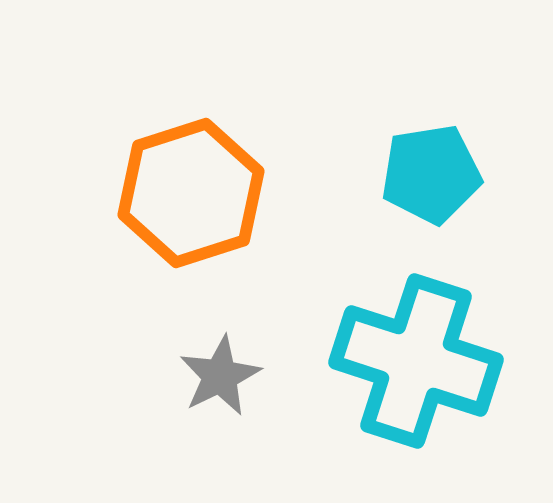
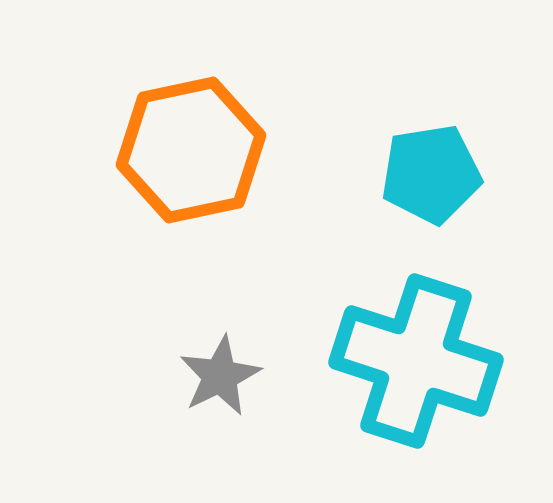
orange hexagon: moved 43 px up; rotated 6 degrees clockwise
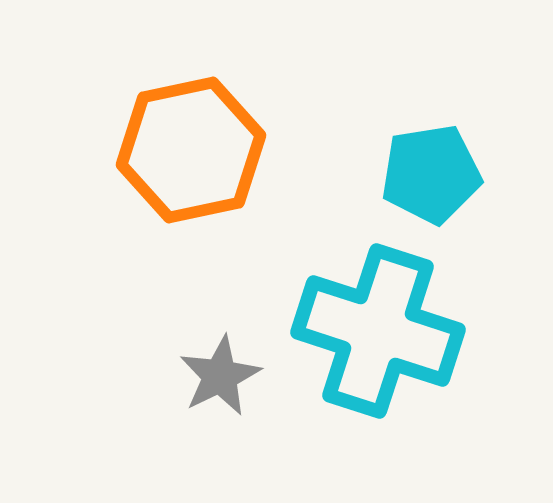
cyan cross: moved 38 px left, 30 px up
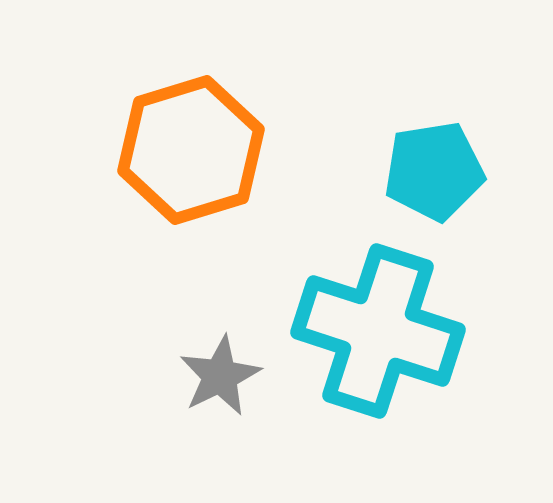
orange hexagon: rotated 5 degrees counterclockwise
cyan pentagon: moved 3 px right, 3 px up
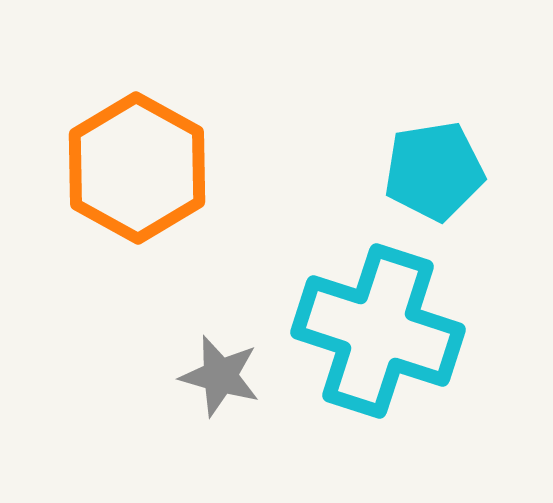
orange hexagon: moved 54 px left, 18 px down; rotated 14 degrees counterclockwise
gray star: rotated 30 degrees counterclockwise
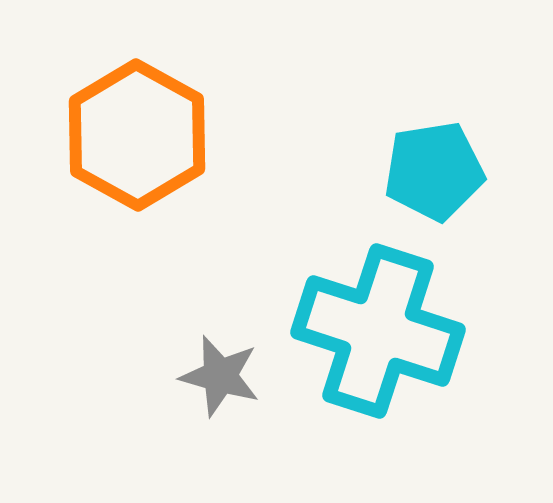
orange hexagon: moved 33 px up
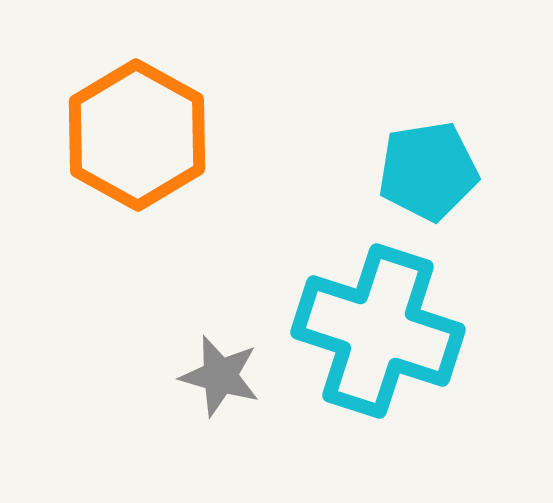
cyan pentagon: moved 6 px left
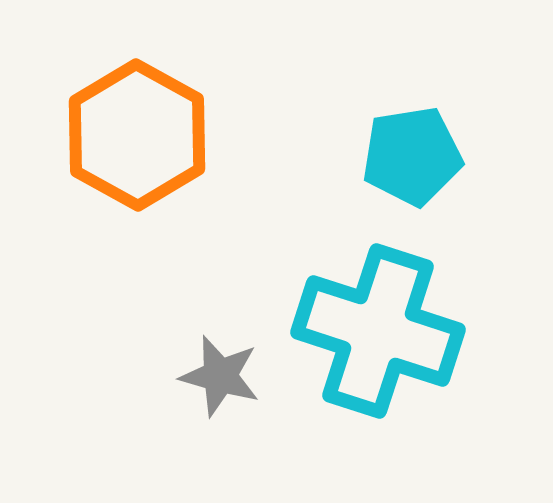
cyan pentagon: moved 16 px left, 15 px up
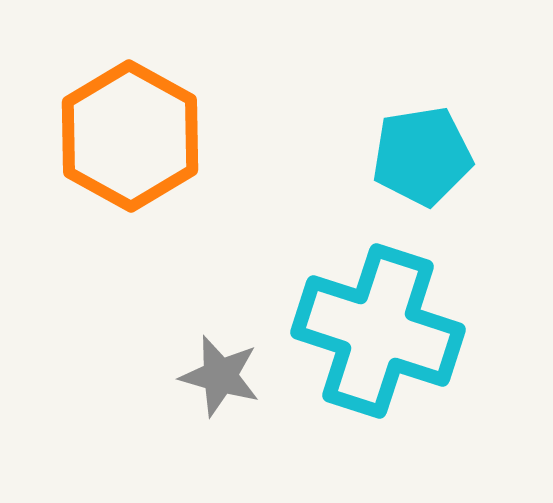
orange hexagon: moved 7 px left, 1 px down
cyan pentagon: moved 10 px right
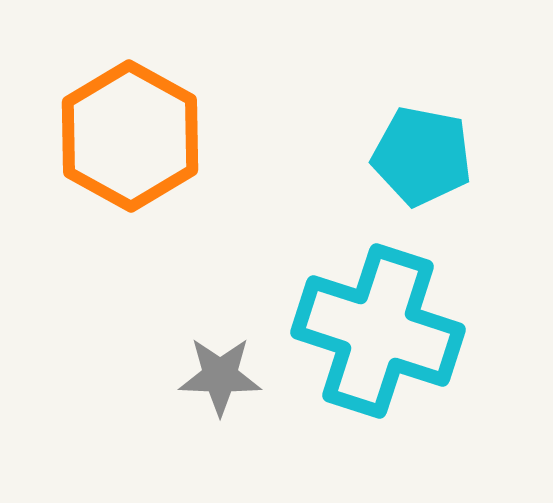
cyan pentagon: rotated 20 degrees clockwise
gray star: rotated 14 degrees counterclockwise
